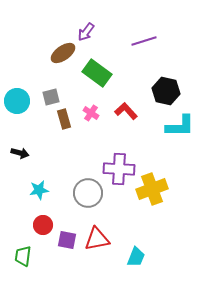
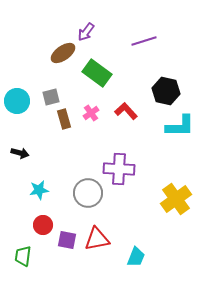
pink cross: rotated 21 degrees clockwise
yellow cross: moved 24 px right, 10 px down; rotated 16 degrees counterclockwise
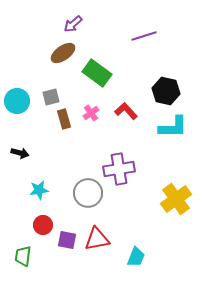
purple arrow: moved 13 px left, 8 px up; rotated 12 degrees clockwise
purple line: moved 5 px up
cyan L-shape: moved 7 px left, 1 px down
purple cross: rotated 12 degrees counterclockwise
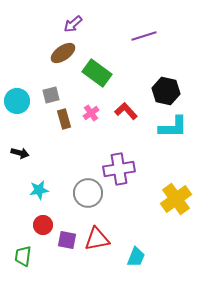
gray square: moved 2 px up
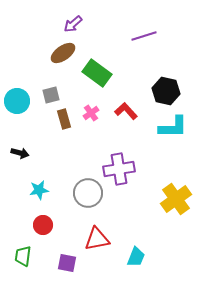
purple square: moved 23 px down
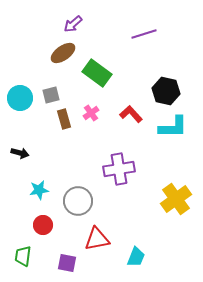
purple line: moved 2 px up
cyan circle: moved 3 px right, 3 px up
red L-shape: moved 5 px right, 3 px down
gray circle: moved 10 px left, 8 px down
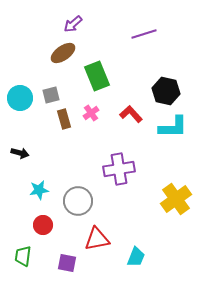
green rectangle: moved 3 px down; rotated 32 degrees clockwise
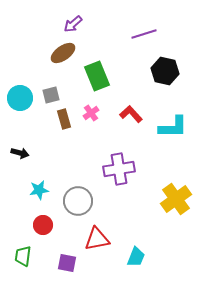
black hexagon: moved 1 px left, 20 px up
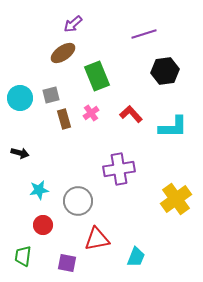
black hexagon: rotated 20 degrees counterclockwise
